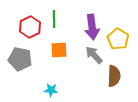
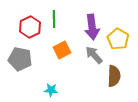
orange square: moved 3 px right; rotated 24 degrees counterclockwise
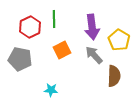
yellow pentagon: moved 1 px right, 1 px down
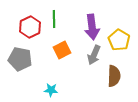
gray arrow: rotated 114 degrees counterclockwise
